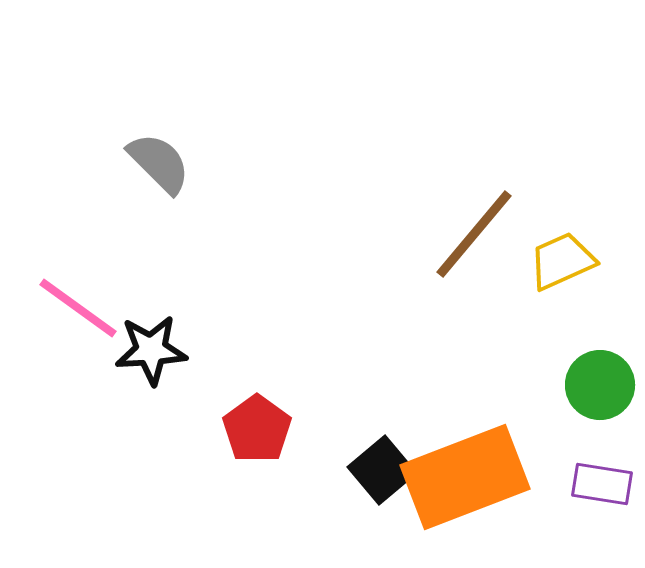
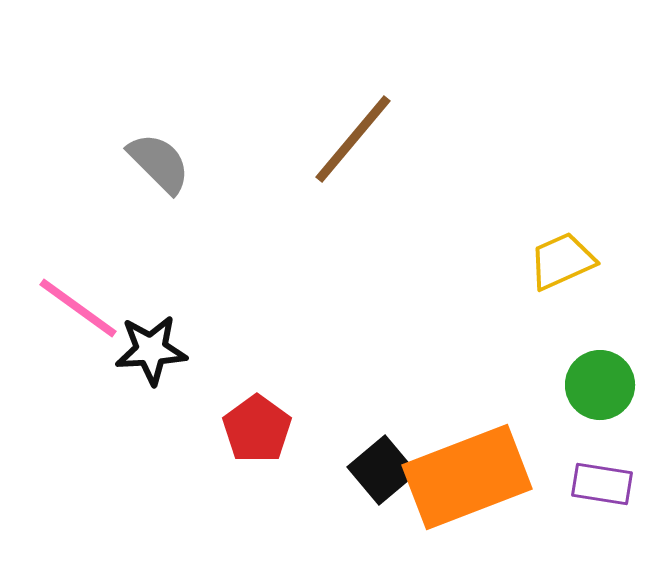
brown line: moved 121 px left, 95 px up
orange rectangle: moved 2 px right
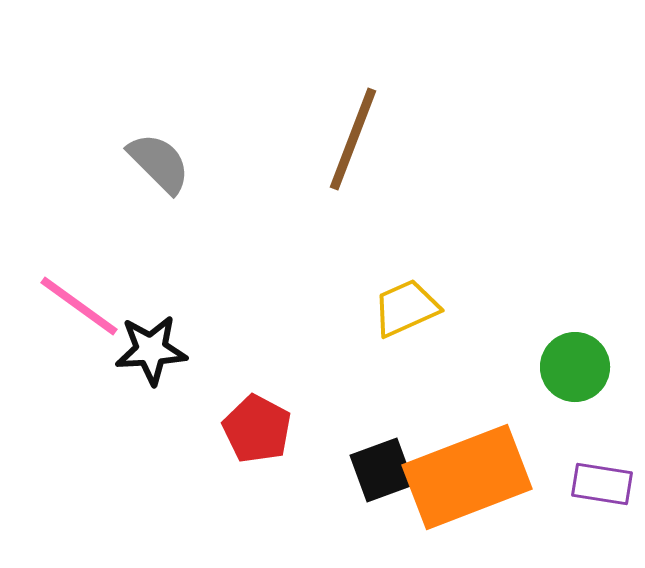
brown line: rotated 19 degrees counterclockwise
yellow trapezoid: moved 156 px left, 47 px down
pink line: moved 1 px right, 2 px up
green circle: moved 25 px left, 18 px up
red pentagon: rotated 8 degrees counterclockwise
black square: rotated 20 degrees clockwise
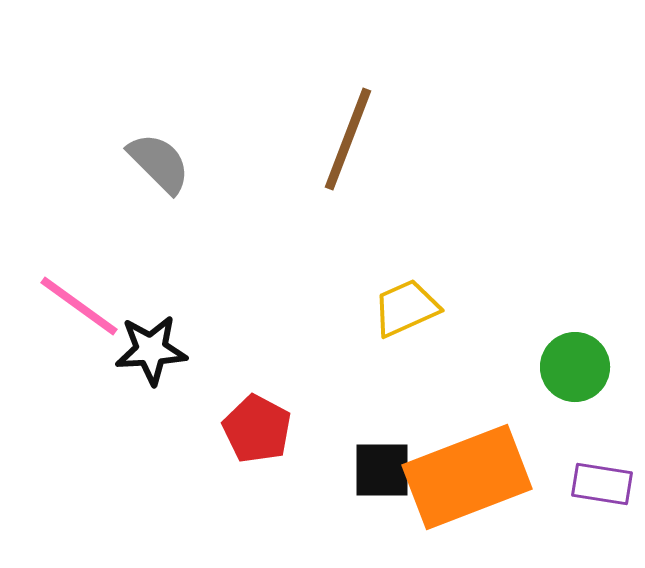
brown line: moved 5 px left
black square: rotated 20 degrees clockwise
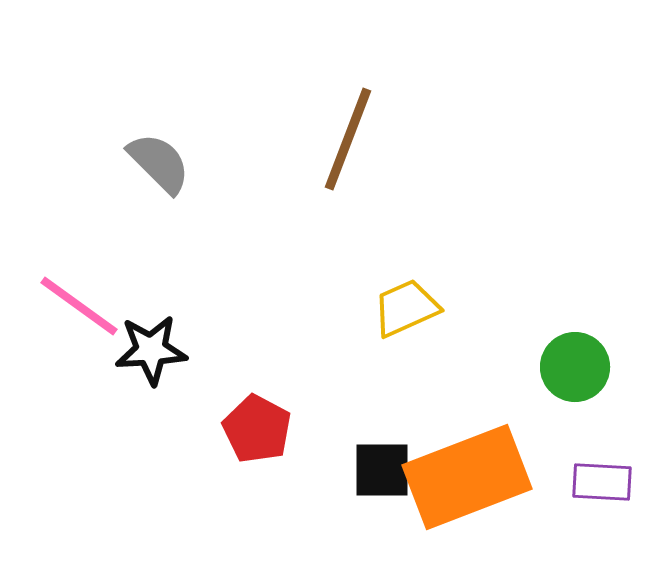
purple rectangle: moved 2 px up; rotated 6 degrees counterclockwise
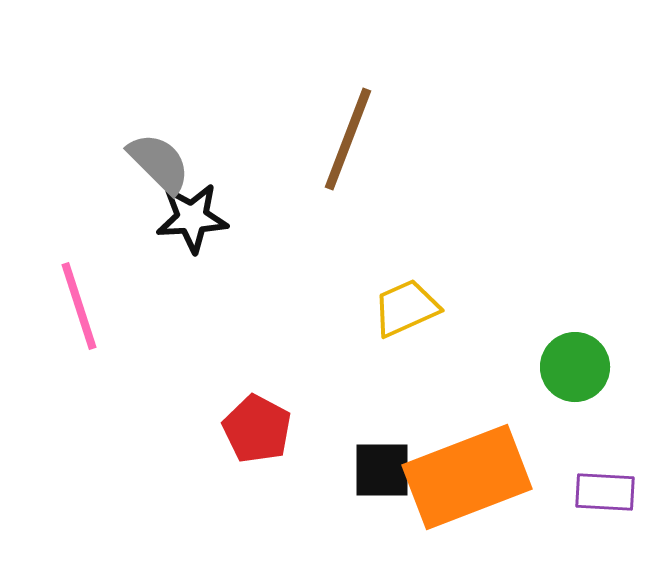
pink line: rotated 36 degrees clockwise
black star: moved 41 px right, 132 px up
purple rectangle: moved 3 px right, 10 px down
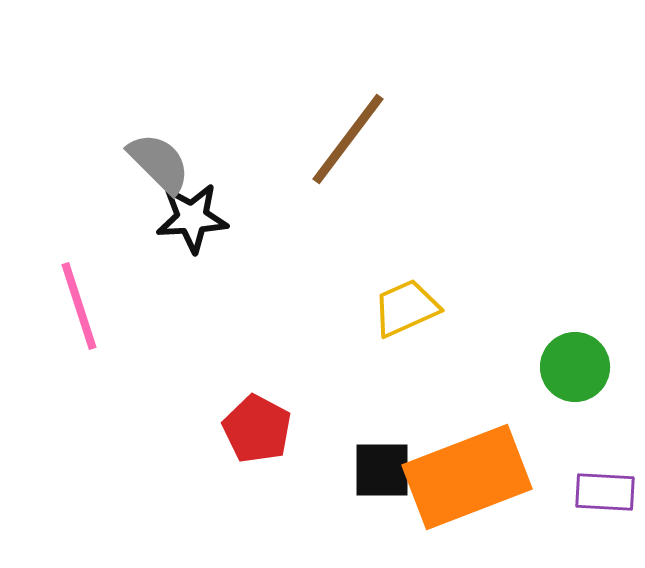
brown line: rotated 16 degrees clockwise
